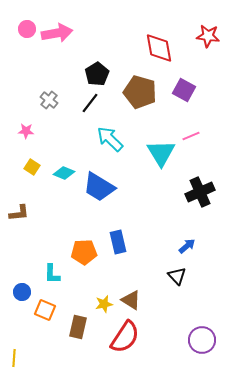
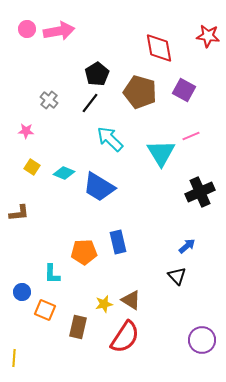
pink arrow: moved 2 px right, 2 px up
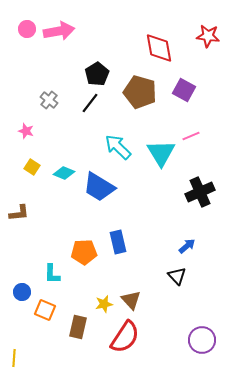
pink star: rotated 14 degrees clockwise
cyan arrow: moved 8 px right, 8 px down
brown triangle: rotated 15 degrees clockwise
